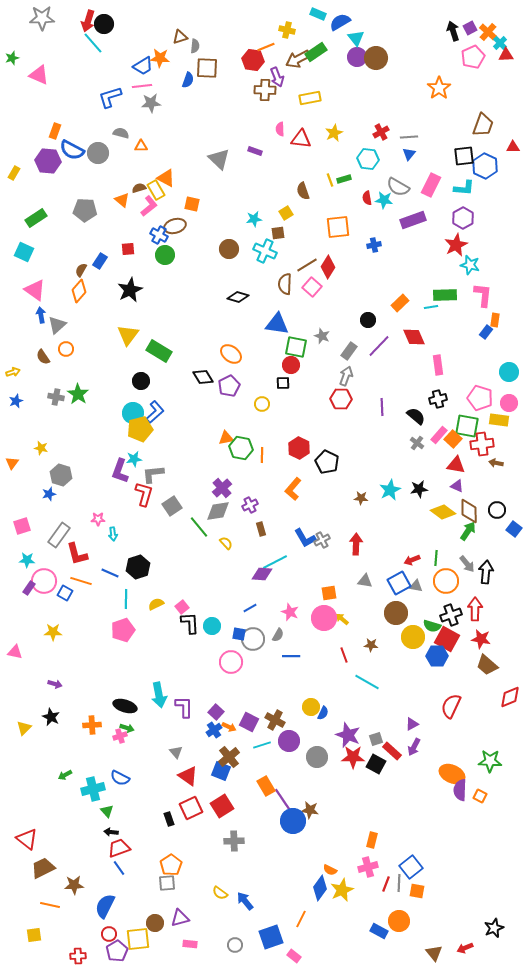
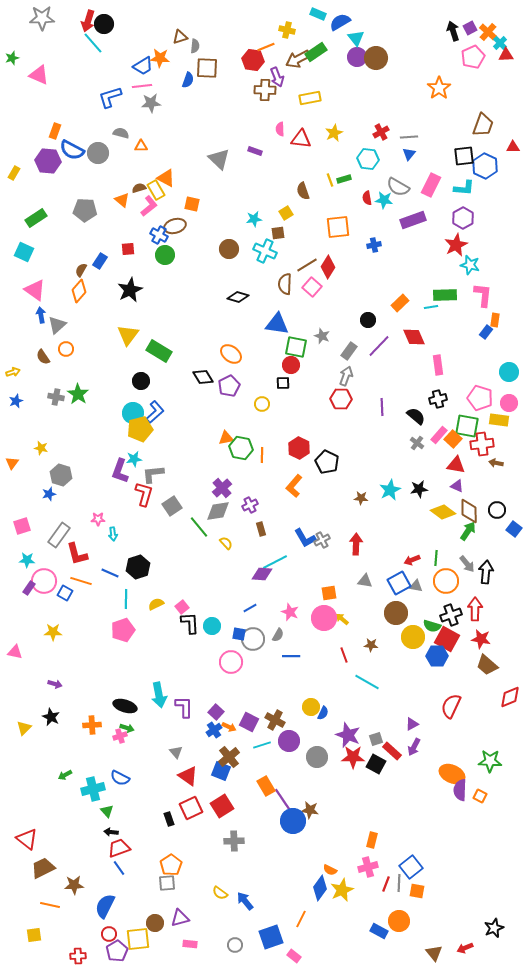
orange L-shape at (293, 489): moved 1 px right, 3 px up
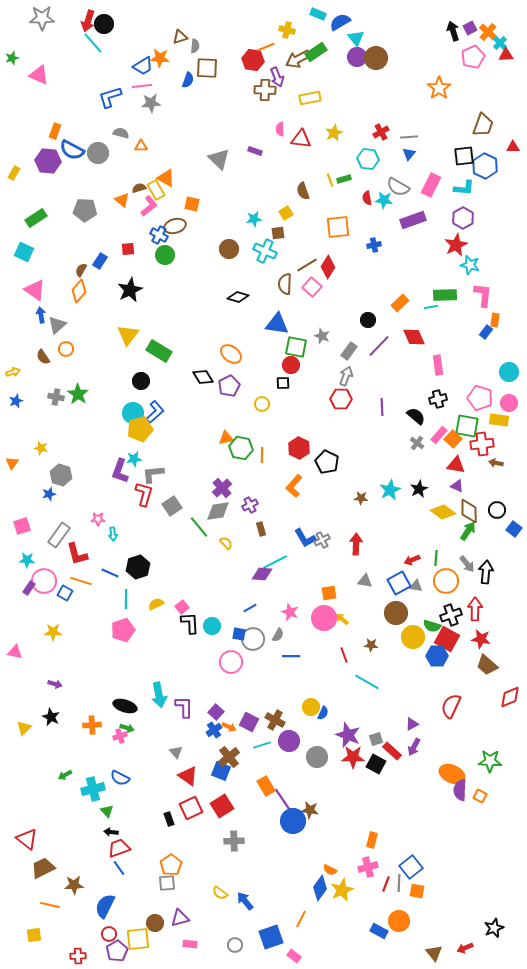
black star at (419, 489): rotated 18 degrees counterclockwise
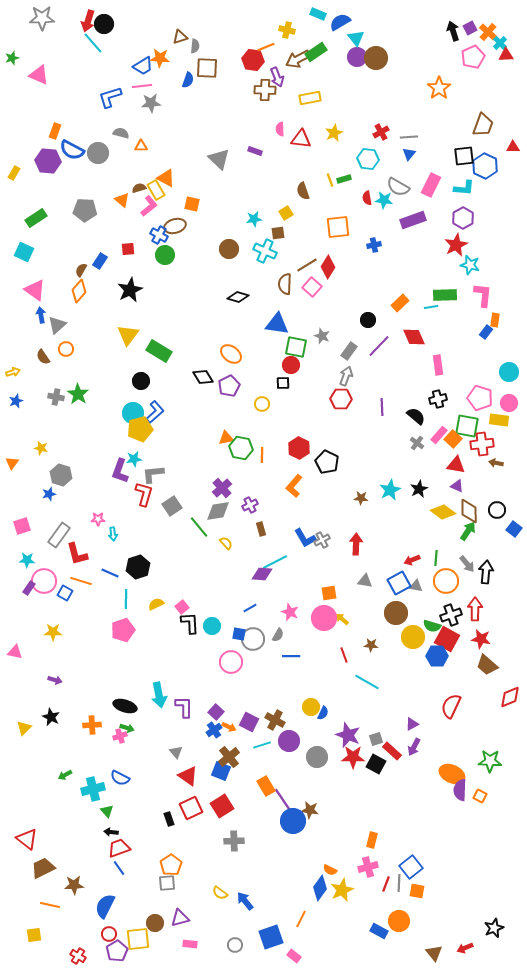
purple arrow at (55, 684): moved 4 px up
red cross at (78, 956): rotated 35 degrees clockwise
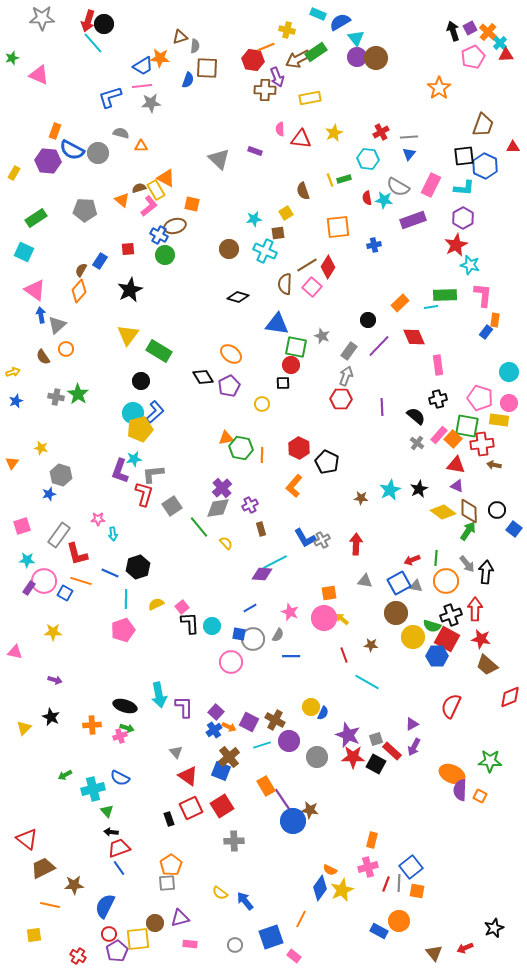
brown arrow at (496, 463): moved 2 px left, 2 px down
gray diamond at (218, 511): moved 3 px up
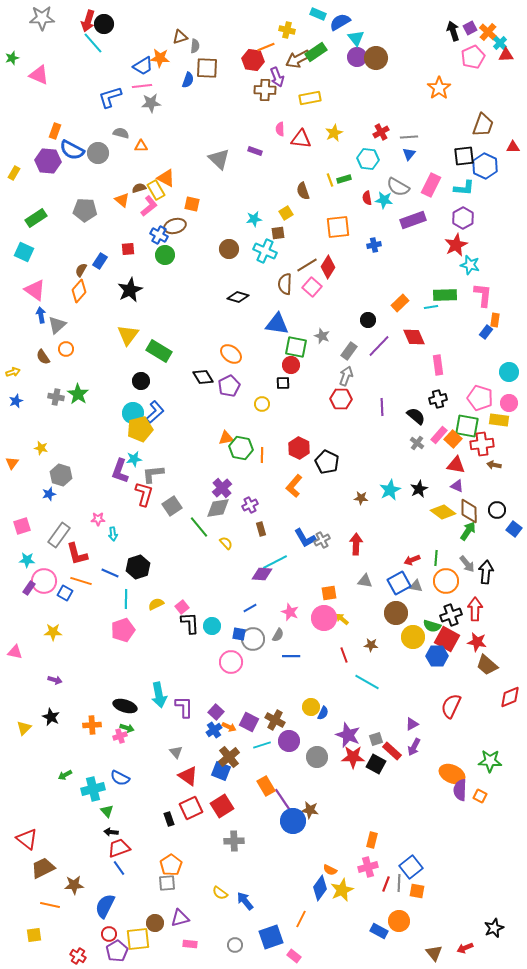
red star at (481, 639): moved 4 px left, 3 px down
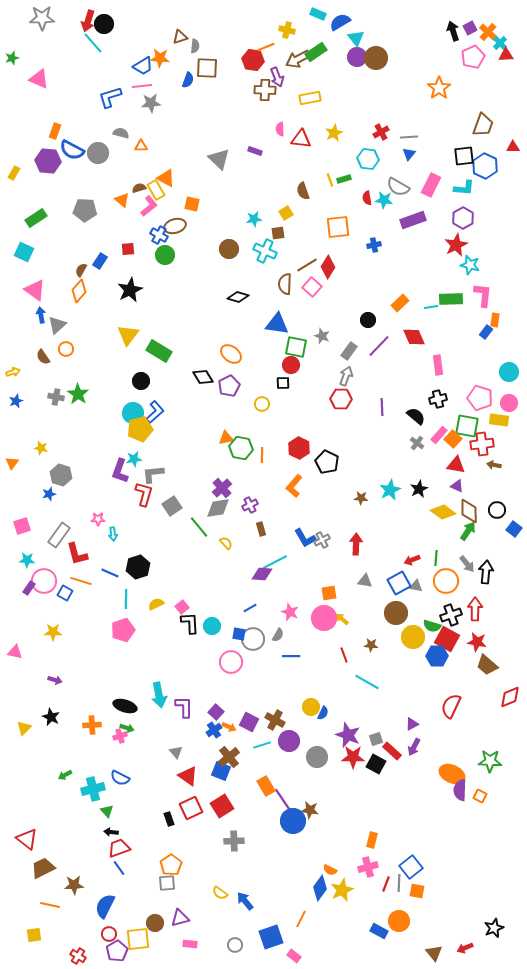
pink triangle at (39, 75): moved 4 px down
green rectangle at (445, 295): moved 6 px right, 4 px down
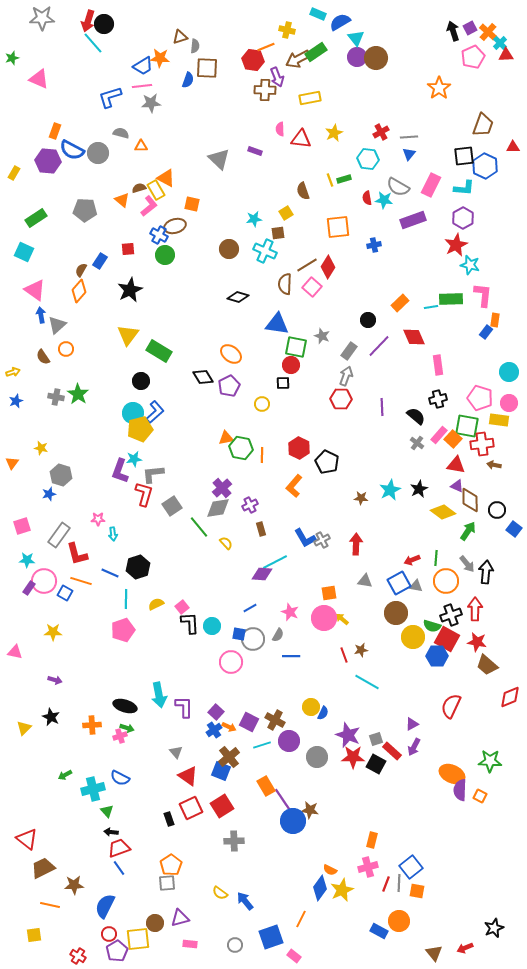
brown diamond at (469, 511): moved 1 px right, 11 px up
brown star at (371, 645): moved 10 px left, 5 px down; rotated 16 degrees counterclockwise
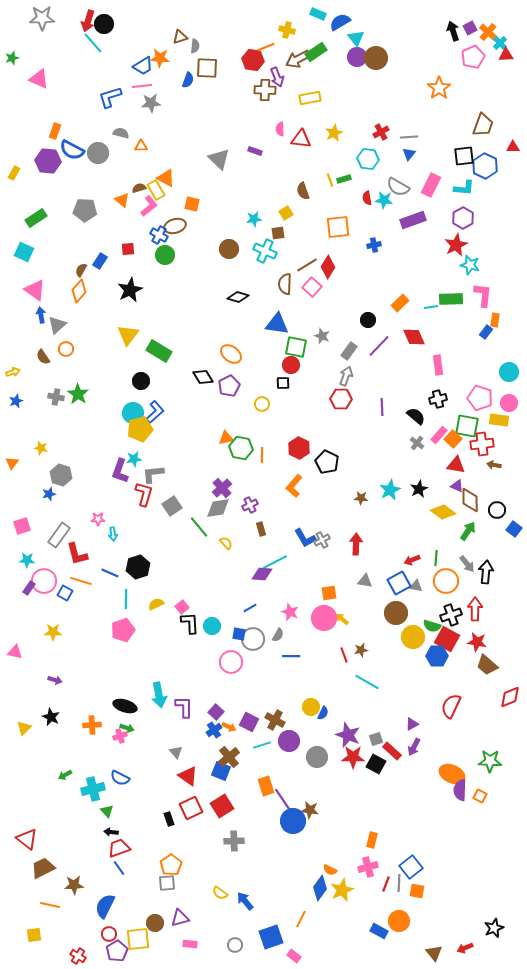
orange rectangle at (266, 786): rotated 12 degrees clockwise
